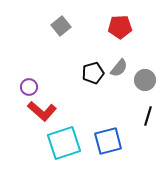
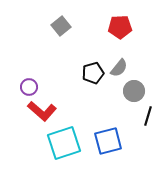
gray circle: moved 11 px left, 11 px down
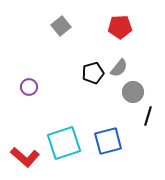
gray circle: moved 1 px left, 1 px down
red L-shape: moved 17 px left, 46 px down
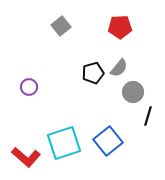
blue square: rotated 24 degrees counterclockwise
red L-shape: moved 1 px right
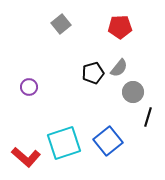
gray square: moved 2 px up
black line: moved 1 px down
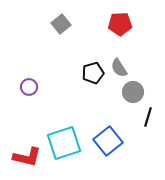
red pentagon: moved 3 px up
gray semicircle: rotated 108 degrees clockwise
red L-shape: moved 1 px right; rotated 28 degrees counterclockwise
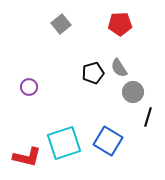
blue square: rotated 20 degrees counterclockwise
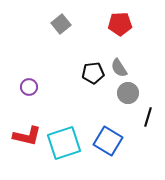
black pentagon: rotated 10 degrees clockwise
gray circle: moved 5 px left, 1 px down
red L-shape: moved 21 px up
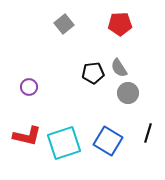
gray square: moved 3 px right
black line: moved 16 px down
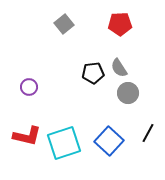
black line: rotated 12 degrees clockwise
blue square: moved 1 px right; rotated 12 degrees clockwise
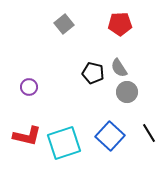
black pentagon: rotated 20 degrees clockwise
gray circle: moved 1 px left, 1 px up
black line: moved 1 px right; rotated 60 degrees counterclockwise
blue square: moved 1 px right, 5 px up
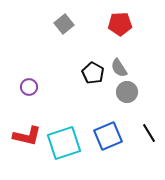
black pentagon: rotated 15 degrees clockwise
blue square: moved 2 px left; rotated 24 degrees clockwise
